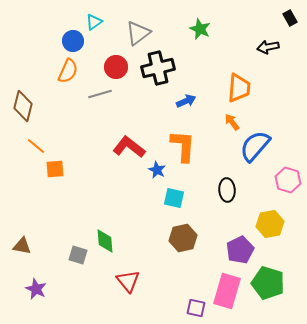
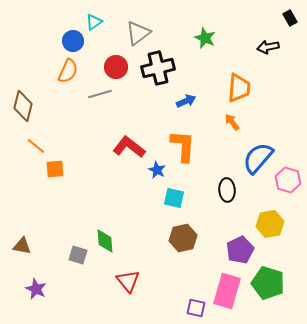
green star: moved 5 px right, 9 px down
blue semicircle: moved 3 px right, 12 px down
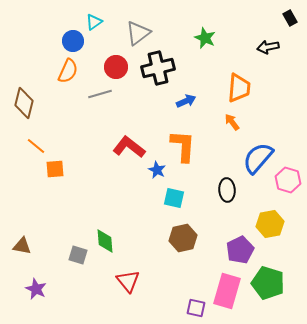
brown diamond: moved 1 px right, 3 px up
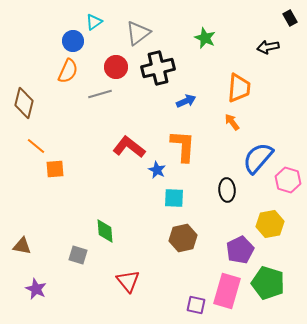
cyan square: rotated 10 degrees counterclockwise
green diamond: moved 10 px up
purple square: moved 3 px up
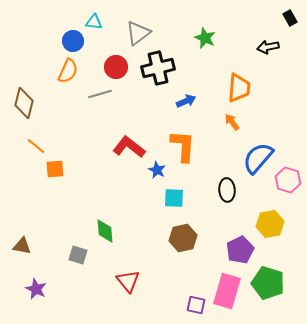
cyan triangle: rotated 42 degrees clockwise
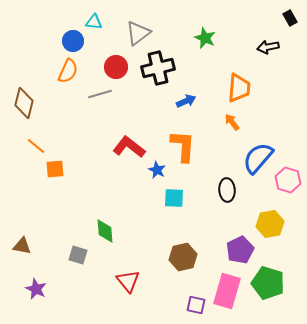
brown hexagon: moved 19 px down
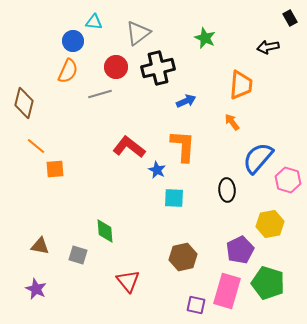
orange trapezoid: moved 2 px right, 3 px up
brown triangle: moved 18 px right
